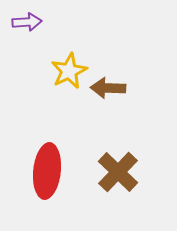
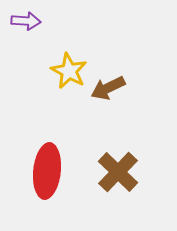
purple arrow: moved 1 px left, 1 px up; rotated 8 degrees clockwise
yellow star: rotated 18 degrees counterclockwise
brown arrow: rotated 28 degrees counterclockwise
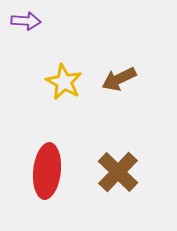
yellow star: moved 5 px left, 11 px down
brown arrow: moved 11 px right, 9 px up
